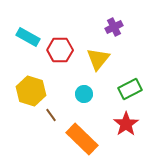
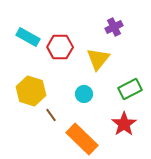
red hexagon: moved 3 px up
red star: moved 2 px left
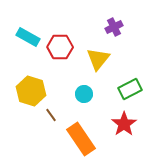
orange rectangle: moved 1 px left; rotated 12 degrees clockwise
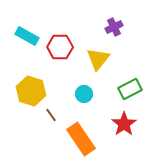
cyan rectangle: moved 1 px left, 1 px up
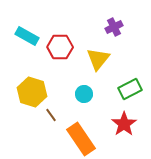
yellow hexagon: moved 1 px right, 1 px down
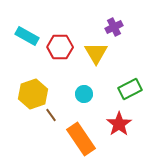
yellow triangle: moved 2 px left, 6 px up; rotated 10 degrees counterclockwise
yellow hexagon: moved 1 px right, 2 px down; rotated 24 degrees clockwise
red star: moved 5 px left
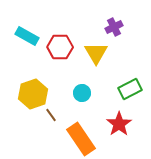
cyan circle: moved 2 px left, 1 px up
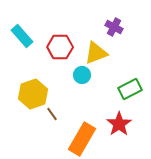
purple cross: rotated 36 degrees counterclockwise
cyan rectangle: moved 5 px left; rotated 20 degrees clockwise
yellow triangle: rotated 40 degrees clockwise
cyan circle: moved 18 px up
brown line: moved 1 px right, 1 px up
orange rectangle: moved 1 px right; rotated 64 degrees clockwise
